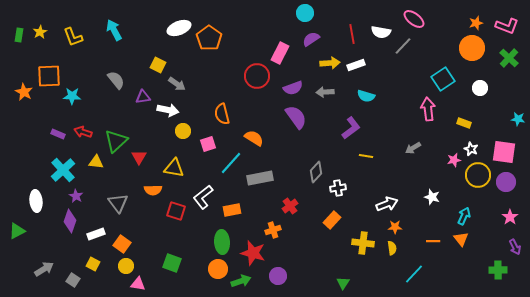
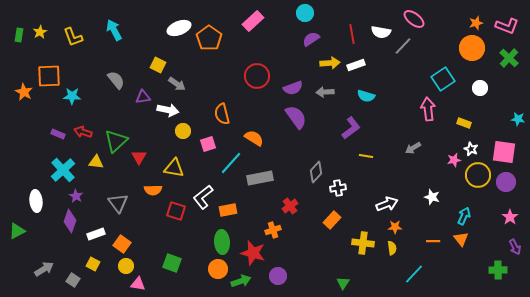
pink rectangle at (280, 53): moved 27 px left, 32 px up; rotated 20 degrees clockwise
orange rectangle at (232, 210): moved 4 px left
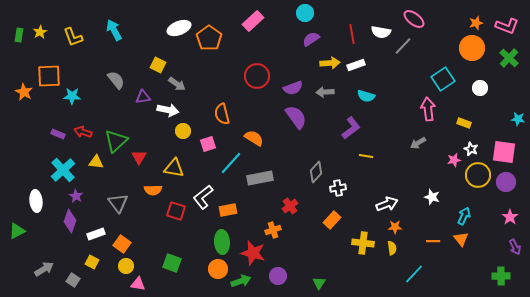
gray arrow at (413, 148): moved 5 px right, 5 px up
yellow square at (93, 264): moved 1 px left, 2 px up
green cross at (498, 270): moved 3 px right, 6 px down
green triangle at (343, 283): moved 24 px left
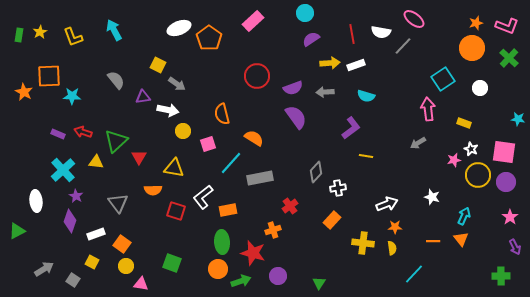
pink triangle at (138, 284): moved 3 px right
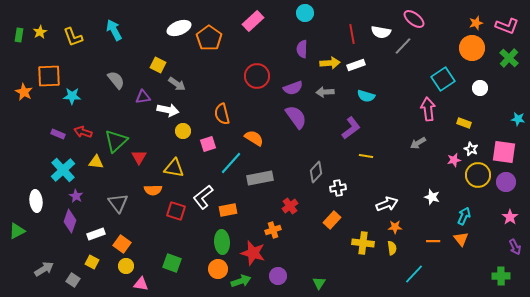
purple semicircle at (311, 39): moved 9 px left, 10 px down; rotated 54 degrees counterclockwise
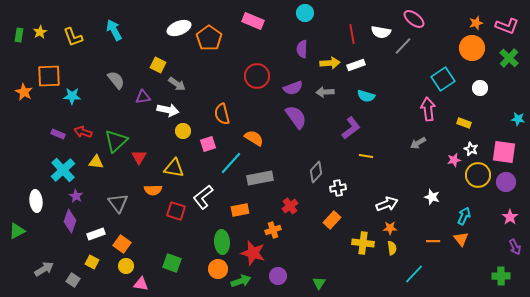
pink rectangle at (253, 21): rotated 65 degrees clockwise
orange rectangle at (228, 210): moved 12 px right
orange star at (395, 227): moved 5 px left, 1 px down
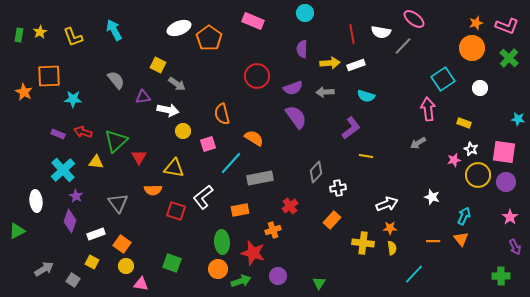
cyan star at (72, 96): moved 1 px right, 3 px down
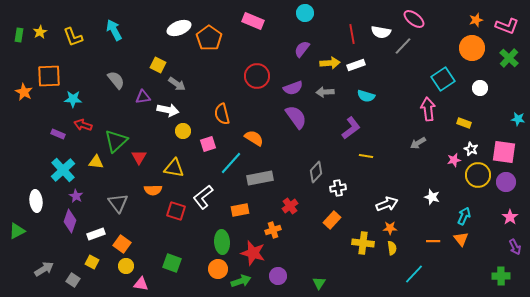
orange star at (476, 23): moved 3 px up
purple semicircle at (302, 49): rotated 36 degrees clockwise
red arrow at (83, 132): moved 7 px up
